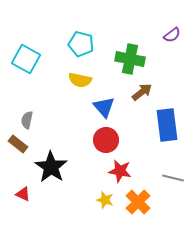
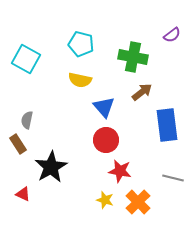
green cross: moved 3 px right, 2 px up
brown rectangle: rotated 18 degrees clockwise
black star: rotated 8 degrees clockwise
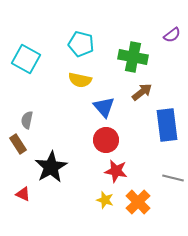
red star: moved 4 px left
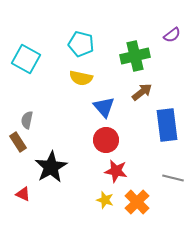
green cross: moved 2 px right, 1 px up; rotated 24 degrees counterclockwise
yellow semicircle: moved 1 px right, 2 px up
brown rectangle: moved 2 px up
orange cross: moved 1 px left
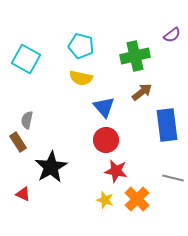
cyan pentagon: moved 2 px down
orange cross: moved 3 px up
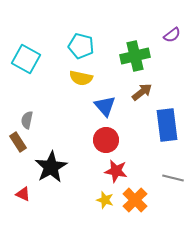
blue triangle: moved 1 px right, 1 px up
orange cross: moved 2 px left, 1 px down
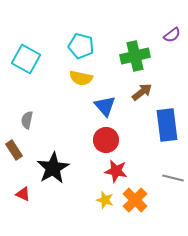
brown rectangle: moved 4 px left, 8 px down
black star: moved 2 px right, 1 px down
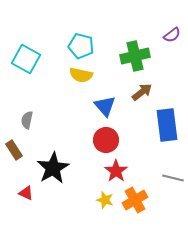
yellow semicircle: moved 3 px up
red star: rotated 25 degrees clockwise
red triangle: moved 3 px right, 1 px up
orange cross: rotated 15 degrees clockwise
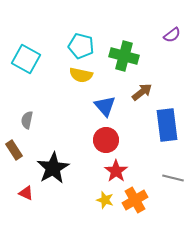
green cross: moved 11 px left; rotated 28 degrees clockwise
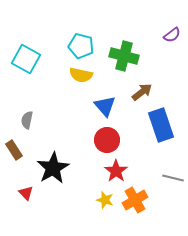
blue rectangle: moved 6 px left; rotated 12 degrees counterclockwise
red circle: moved 1 px right
red triangle: rotated 21 degrees clockwise
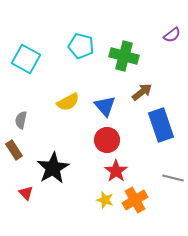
yellow semicircle: moved 13 px left, 27 px down; rotated 40 degrees counterclockwise
gray semicircle: moved 6 px left
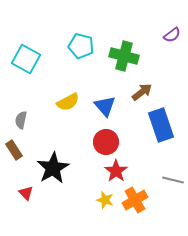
red circle: moved 1 px left, 2 px down
gray line: moved 2 px down
